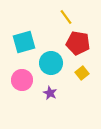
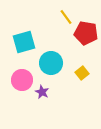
red pentagon: moved 8 px right, 10 px up
purple star: moved 8 px left, 1 px up
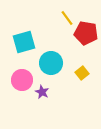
yellow line: moved 1 px right, 1 px down
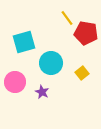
pink circle: moved 7 px left, 2 px down
